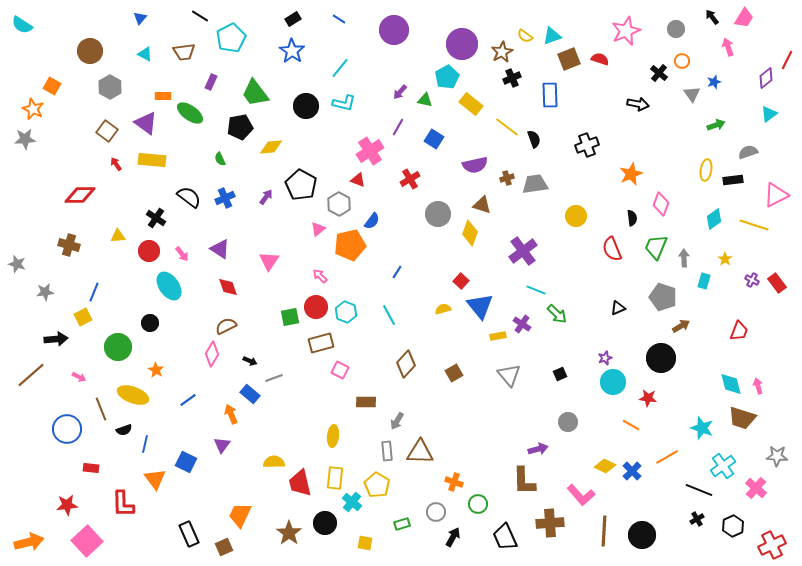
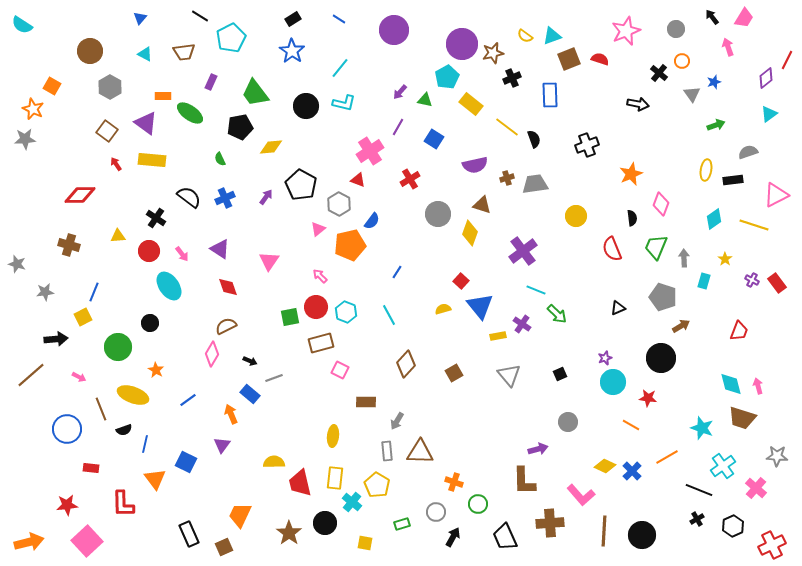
brown star at (502, 52): moved 9 px left, 1 px down; rotated 15 degrees clockwise
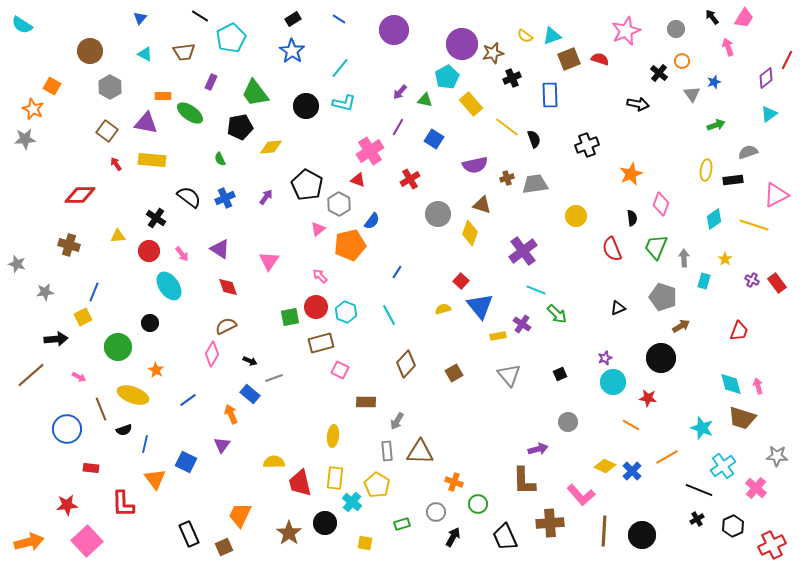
yellow rectangle at (471, 104): rotated 10 degrees clockwise
purple triangle at (146, 123): rotated 25 degrees counterclockwise
black pentagon at (301, 185): moved 6 px right
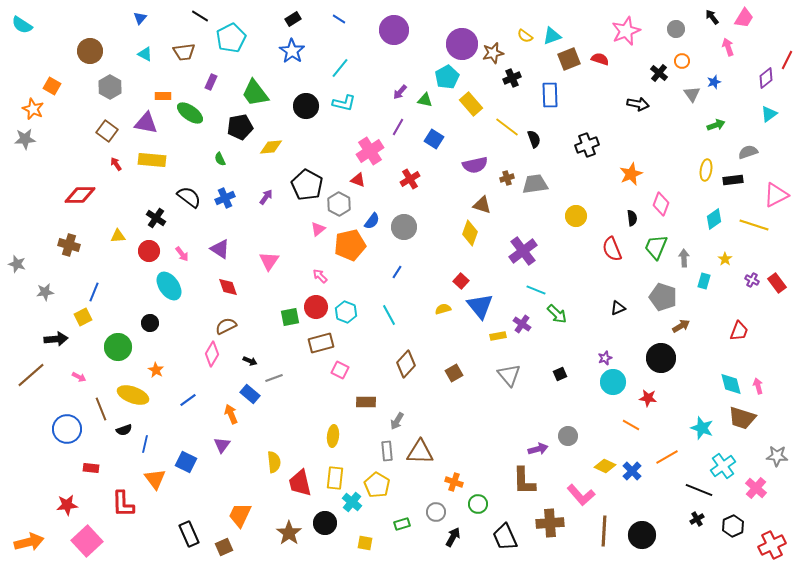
gray circle at (438, 214): moved 34 px left, 13 px down
gray circle at (568, 422): moved 14 px down
yellow semicircle at (274, 462): rotated 85 degrees clockwise
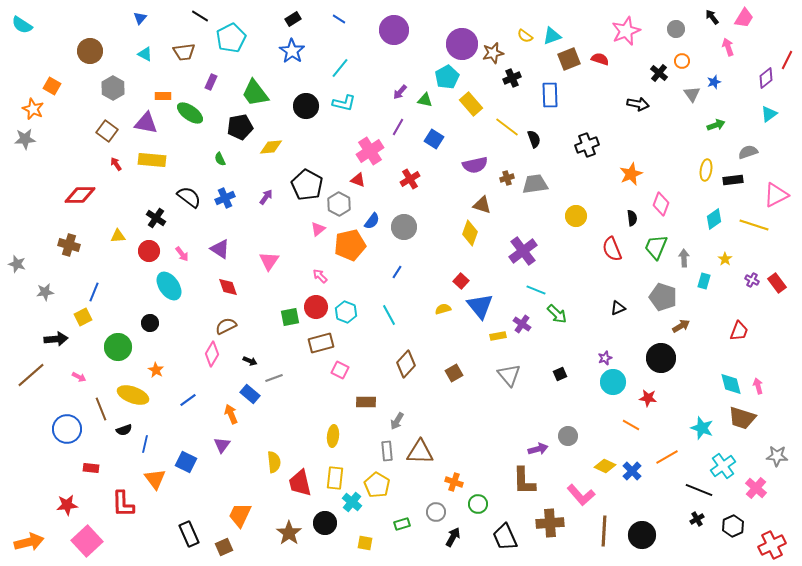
gray hexagon at (110, 87): moved 3 px right, 1 px down
